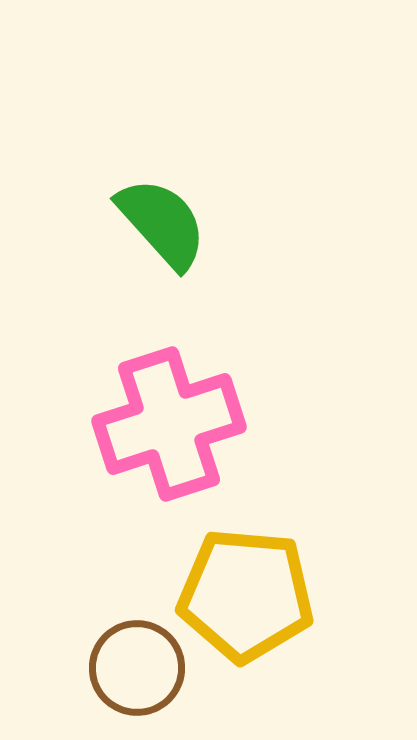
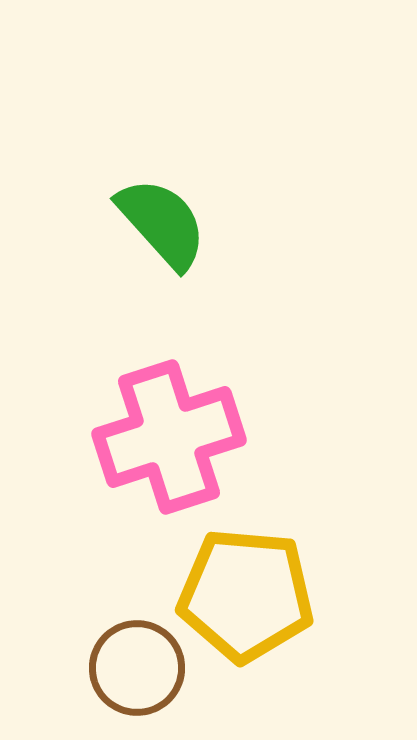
pink cross: moved 13 px down
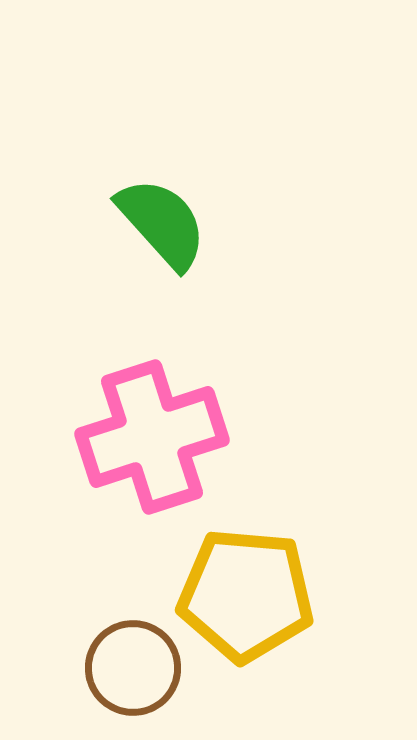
pink cross: moved 17 px left
brown circle: moved 4 px left
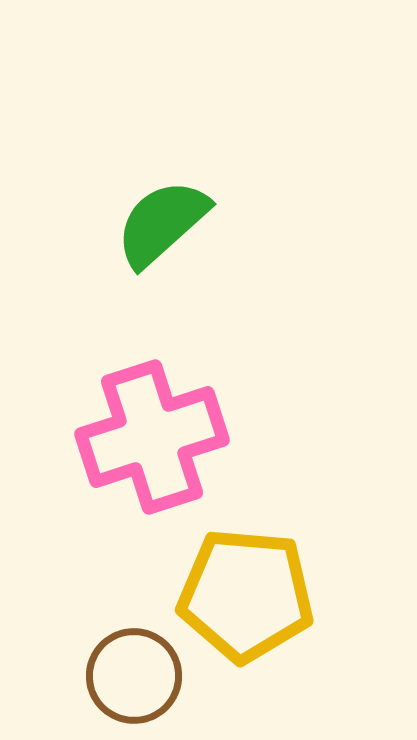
green semicircle: rotated 90 degrees counterclockwise
brown circle: moved 1 px right, 8 px down
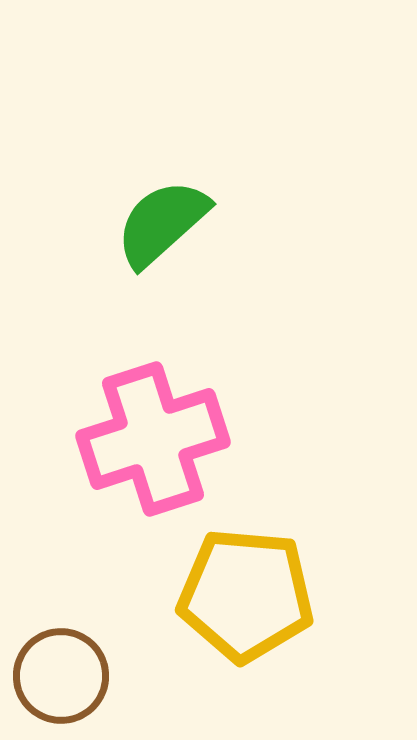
pink cross: moved 1 px right, 2 px down
brown circle: moved 73 px left
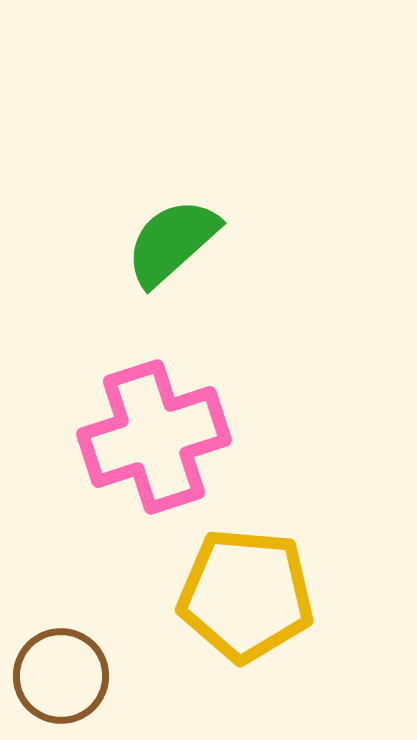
green semicircle: moved 10 px right, 19 px down
pink cross: moved 1 px right, 2 px up
